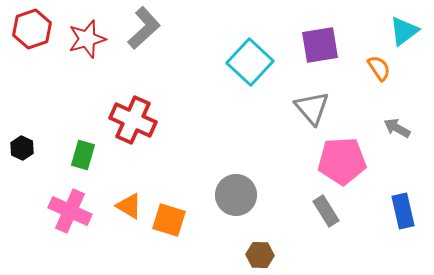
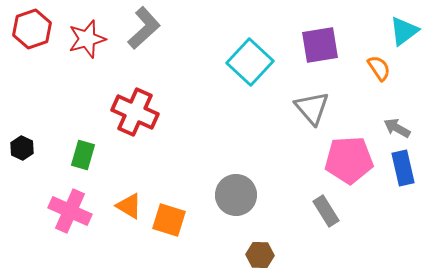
red cross: moved 2 px right, 8 px up
pink pentagon: moved 7 px right, 1 px up
blue rectangle: moved 43 px up
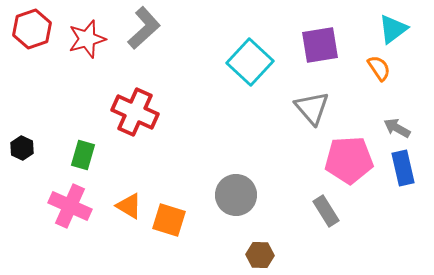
cyan triangle: moved 11 px left, 2 px up
pink cross: moved 5 px up
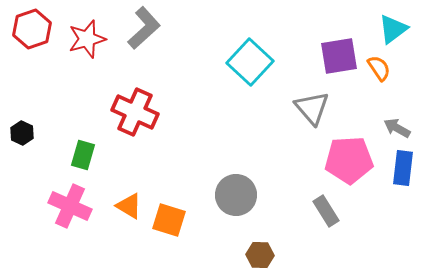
purple square: moved 19 px right, 11 px down
black hexagon: moved 15 px up
blue rectangle: rotated 20 degrees clockwise
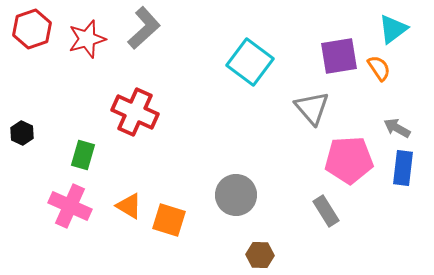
cyan square: rotated 6 degrees counterclockwise
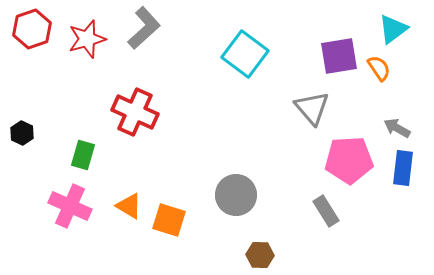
cyan square: moved 5 px left, 8 px up
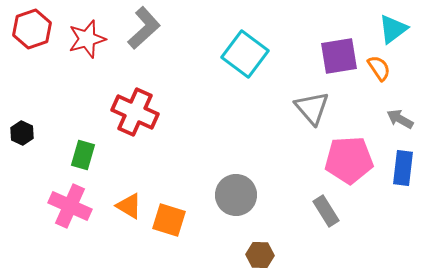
gray arrow: moved 3 px right, 9 px up
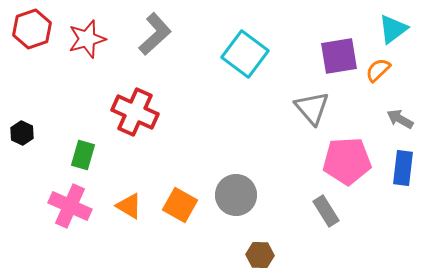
gray L-shape: moved 11 px right, 6 px down
orange semicircle: moved 1 px left, 2 px down; rotated 100 degrees counterclockwise
pink pentagon: moved 2 px left, 1 px down
orange square: moved 11 px right, 15 px up; rotated 12 degrees clockwise
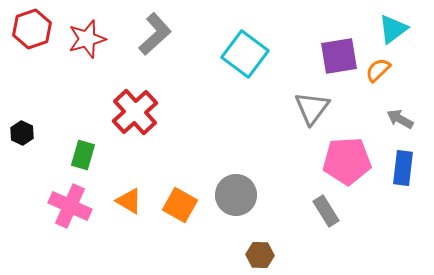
gray triangle: rotated 18 degrees clockwise
red cross: rotated 24 degrees clockwise
orange triangle: moved 5 px up
